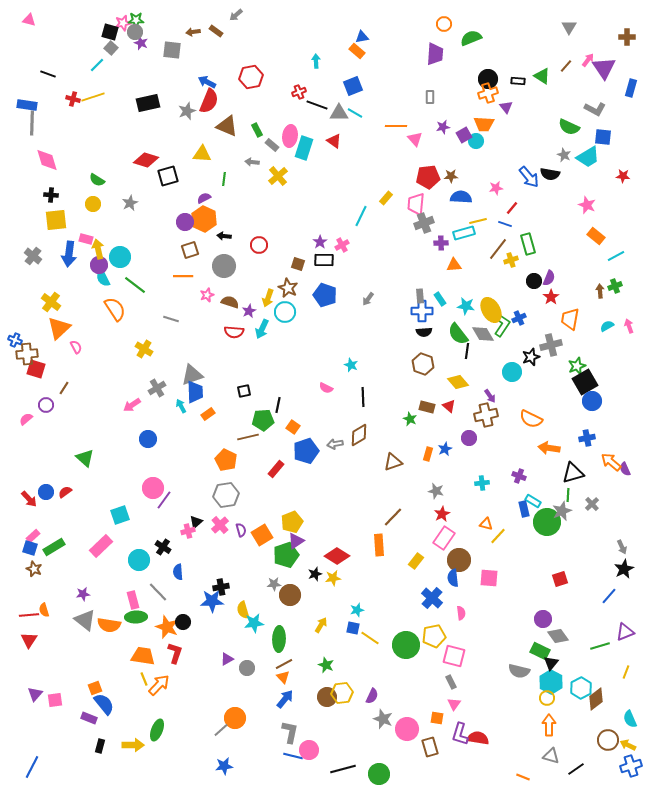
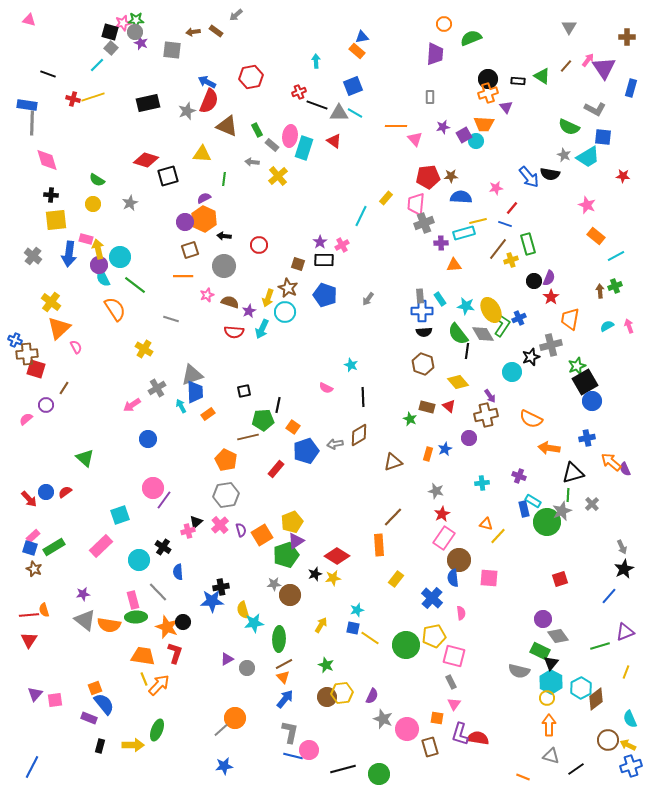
yellow rectangle at (416, 561): moved 20 px left, 18 px down
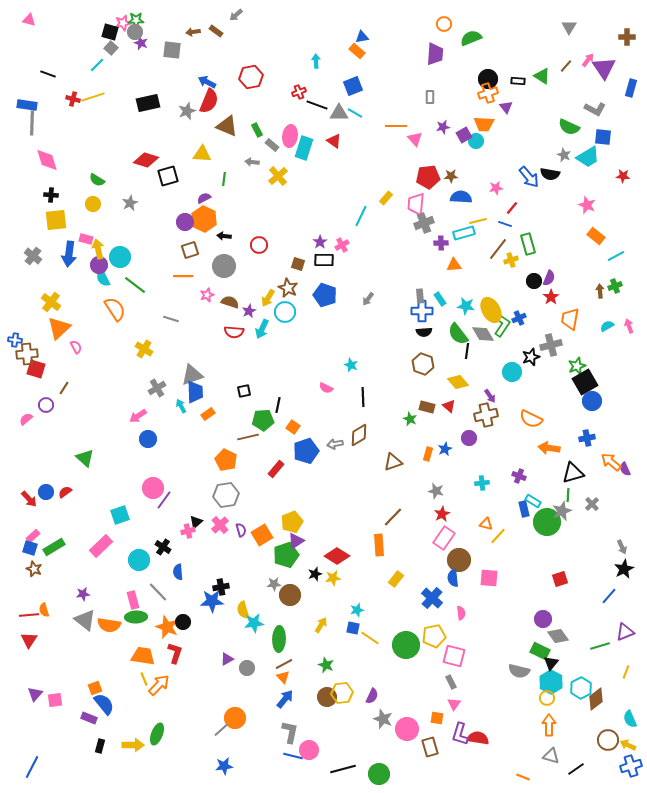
yellow arrow at (268, 298): rotated 12 degrees clockwise
blue cross at (15, 340): rotated 16 degrees counterclockwise
pink arrow at (132, 405): moved 6 px right, 11 px down
green ellipse at (157, 730): moved 4 px down
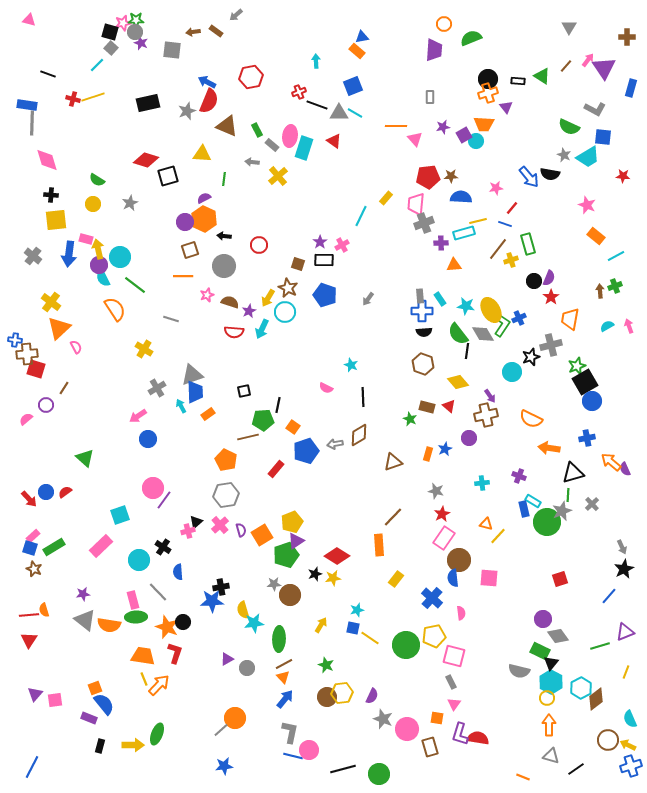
purple trapezoid at (435, 54): moved 1 px left, 4 px up
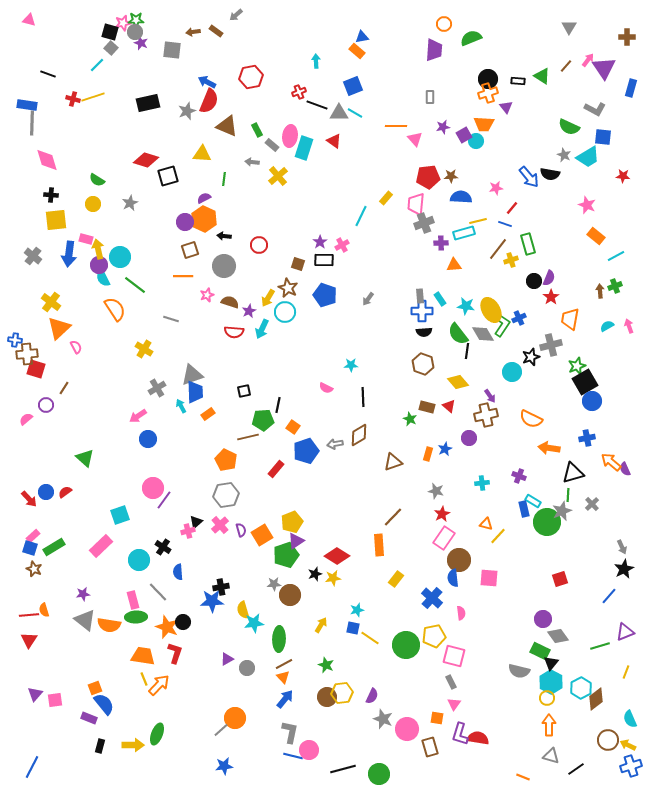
cyan star at (351, 365): rotated 24 degrees counterclockwise
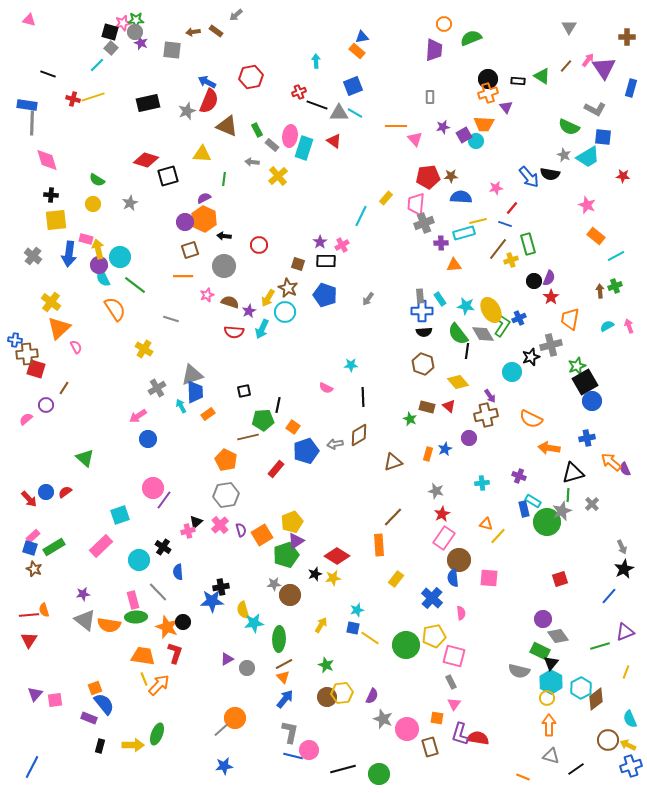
black rectangle at (324, 260): moved 2 px right, 1 px down
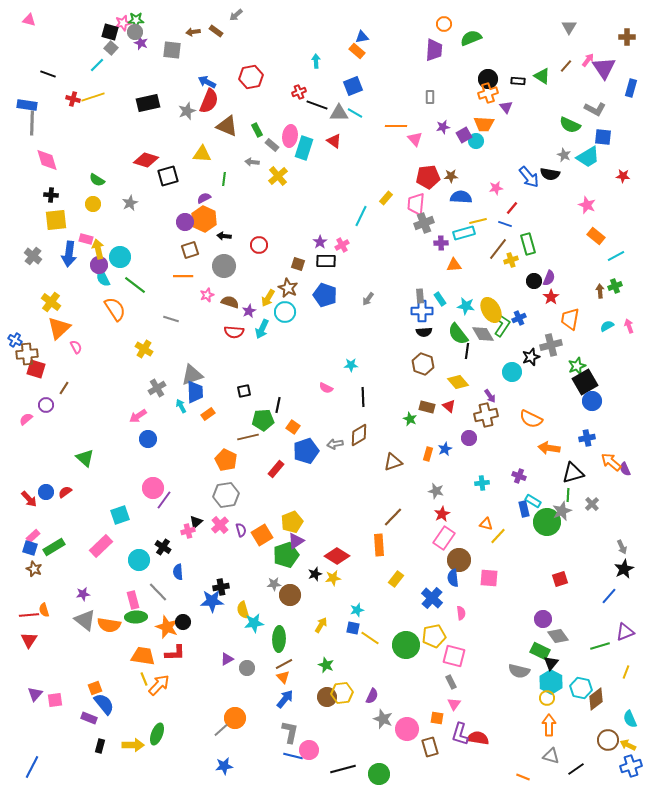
green semicircle at (569, 127): moved 1 px right, 2 px up
blue cross at (15, 340): rotated 24 degrees clockwise
red L-shape at (175, 653): rotated 70 degrees clockwise
cyan hexagon at (581, 688): rotated 20 degrees counterclockwise
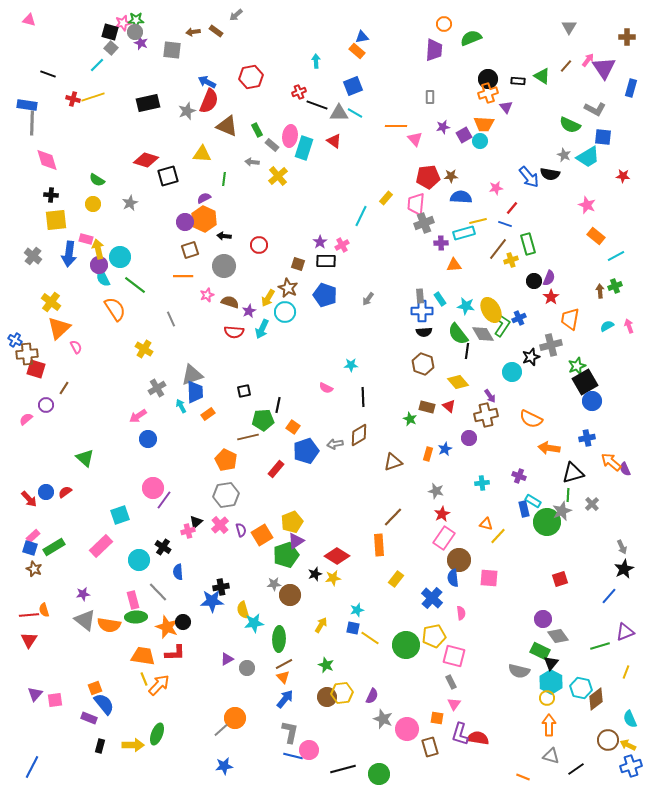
cyan circle at (476, 141): moved 4 px right
gray line at (171, 319): rotated 49 degrees clockwise
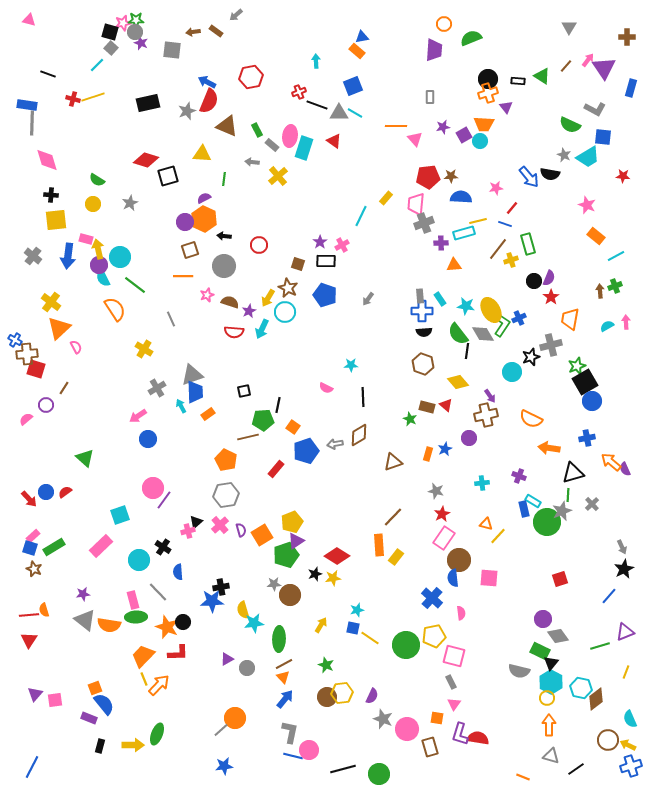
blue arrow at (69, 254): moved 1 px left, 2 px down
pink arrow at (629, 326): moved 3 px left, 4 px up; rotated 16 degrees clockwise
red triangle at (449, 406): moved 3 px left, 1 px up
yellow rectangle at (396, 579): moved 22 px up
red L-shape at (175, 653): moved 3 px right
orange trapezoid at (143, 656): rotated 55 degrees counterclockwise
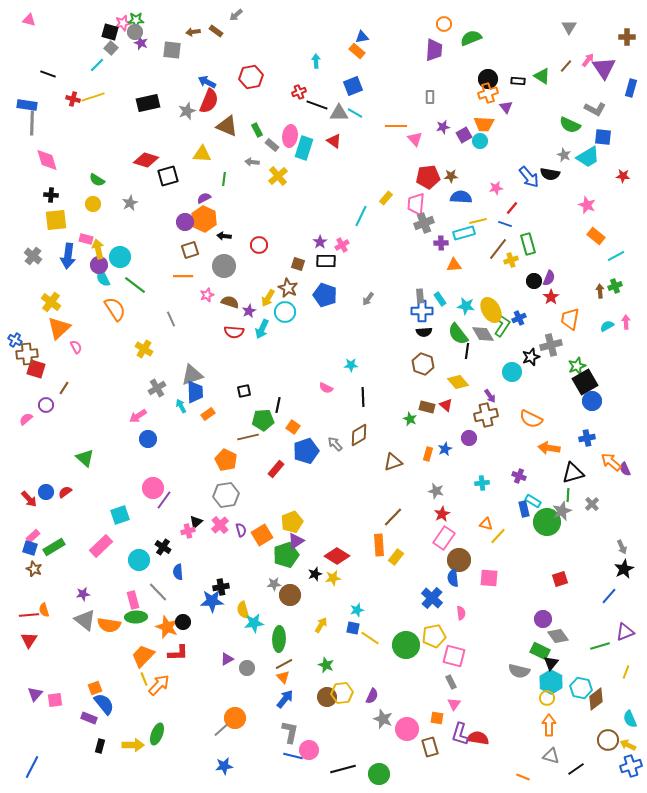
gray arrow at (335, 444): rotated 56 degrees clockwise
